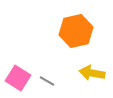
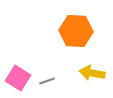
orange hexagon: rotated 16 degrees clockwise
gray line: rotated 49 degrees counterclockwise
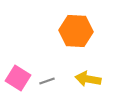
yellow arrow: moved 4 px left, 6 px down
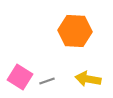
orange hexagon: moved 1 px left
pink square: moved 2 px right, 1 px up
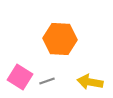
orange hexagon: moved 15 px left, 8 px down
yellow arrow: moved 2 px right, 3 px down
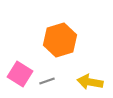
orange hexagon: moved 1 px down; rotated 20 degrees counterclockwise
pink square: moved 3 px up
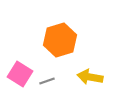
yellow arrow: moved 5 px up
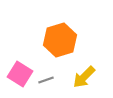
yellow arrow: moved 6 px left; rotated 55 degrees counterclockwise
gray line: moved 1 px left, 1 px up
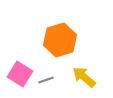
yellow arrow: rotated 85 degrees clockwise
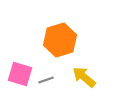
pink square: rotated 15 degrees counterclockwise
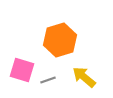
pink square: moved 2 px right, 4 px up
gray line: moved 2 px right
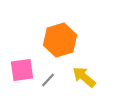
pink square: rotated 25 degrees counterclockwise
gray line: rotated 28 degrees counterclockwise
